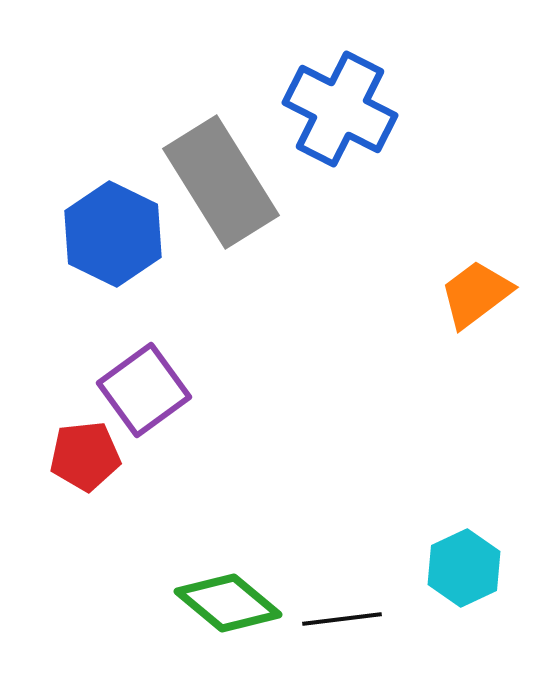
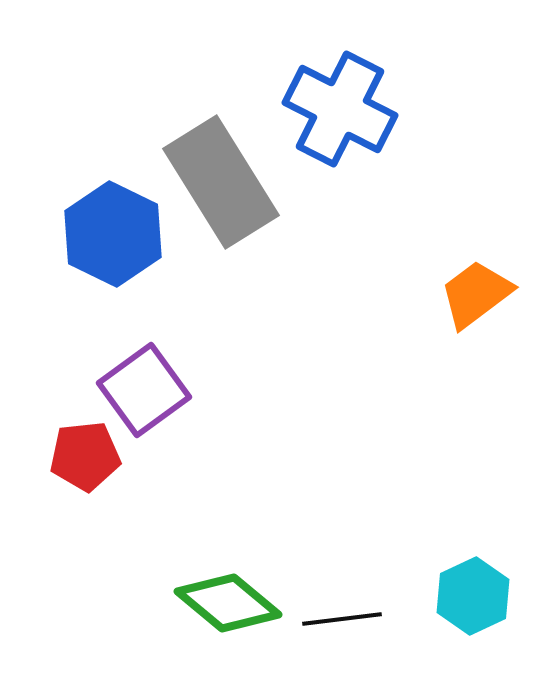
cyan hexagon: moved 9 px right, 28 px down
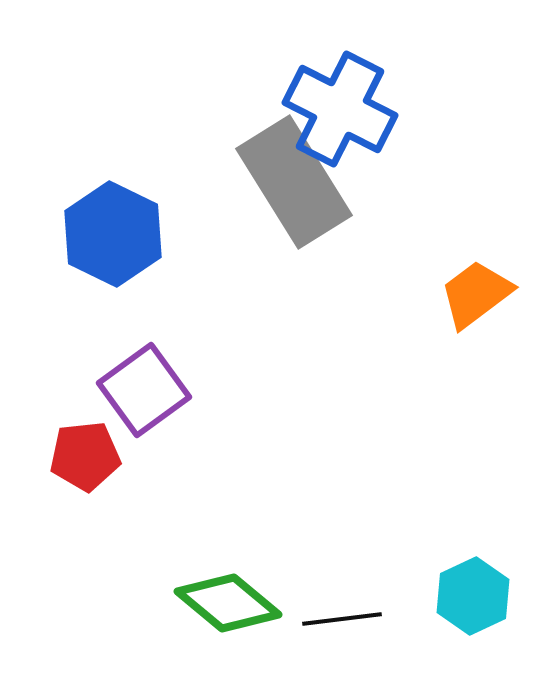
gray rectangle: moved 73 px right
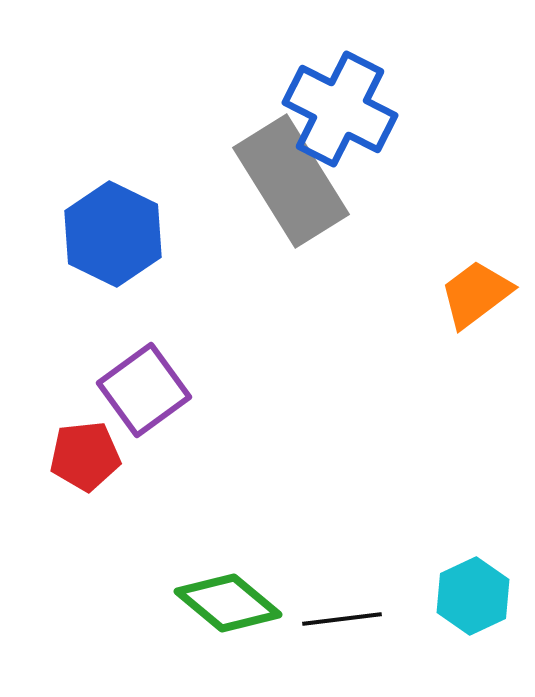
gray rectangle: moved 3 px left, 1 px up
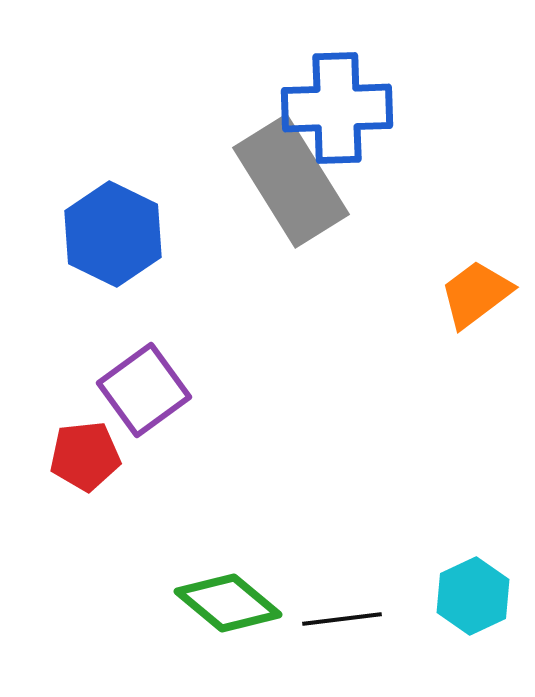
blue cross: moved 3 px left, 1 px up; rotated 29 degrees counterclockwise
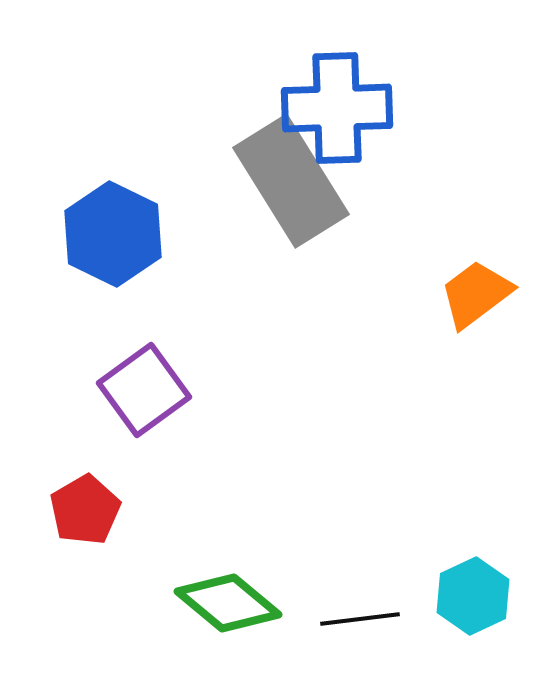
red pentagon: moved 54 px down; rotated 24 degrees counterclockwise
black line: moved 18 px right
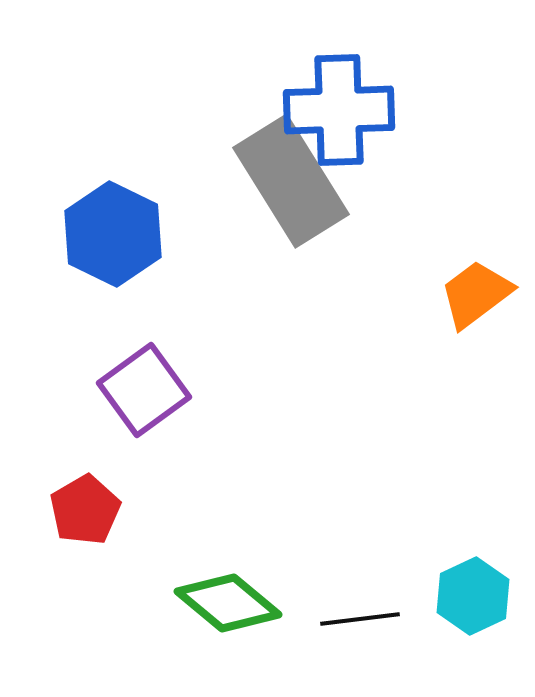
blue cross: moved 2 px right, 2 px down
